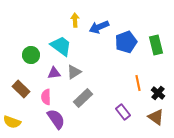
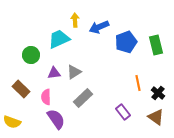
cyan trapezoid: moved 2 px left, 7 px up; rotated 60 degrees counterclockwise
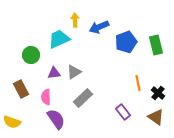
brown rectangle: rotated 18 degrees clockwise
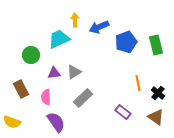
purple rectangle: rotated 14 degrees counterclockwise
purple semicircle: moved 3 px down
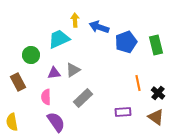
blue arrow: rotated 42 degrees clockwise
gray triangle: moved 1 px left, 2 px up
brown rectangle: moved 3 px left, 7 px up
purple rectangle: rotated 42 degrees counterclockwise
yellow semicircle: rotated 60 degrees clockwise
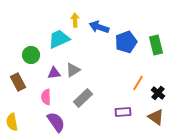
orange line: rotated 42 degrees clockwise
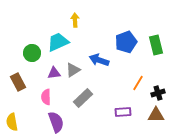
blue arrow: moved 33 px down
cyan trapezoid: moved 1 px left, 3 px down
green circle: moved 1 px right, 2 px up
black cross: rotated 32 degrees clockwise
brown triangle: moved 2 px up; rotated 36 degrees counterclockwise
purple semicircle: rotated 15 degrees clockwise
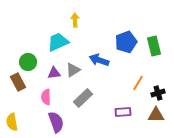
green rectangle: moved 2 px left, 1 px down
green circle: moved 4 px left, 9 px down
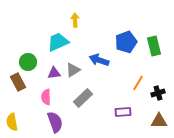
brown triangle: moved 3 px right, 6 px down
purple semicircle: moved 1 px left
